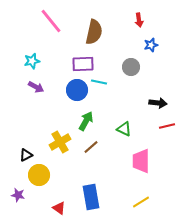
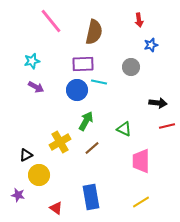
brown line: moved 1 px right, 1 px down
red triangle: moved 3 px left
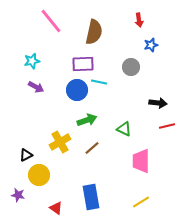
green arrow: moved 1 px right, 1 px up; rotated 42 degrees clockwise
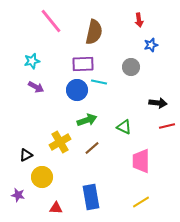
green triangle: moved 2 px up
yellow circle: moved 3 px right, 2 px down
red triangle: rotated 32 degrees counterclockwise
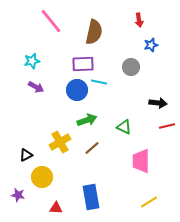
yellow line: moved 8 px right
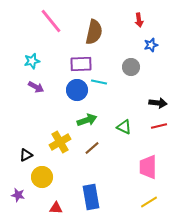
purple rectangle: moved 2 px left
red line: moved 8 px left
pink trapezoid: moved 7 px right, 6 px down
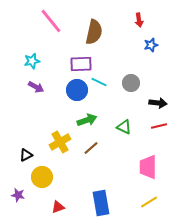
gray circle: moved 16 px down
cyan line: rotated 14 degrees clockwise
brown line: moved 1 px left
blue rectangle: moved 10 px right, 6 px down
red triangle: moved 2 px right, 1 px up; rotated 24 degrees counterclockwise
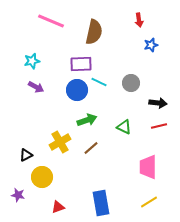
pink line: rotated 28 degrees counterclockwise
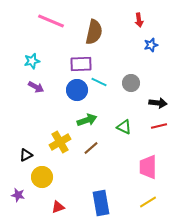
yellow line: moved 1 px left
